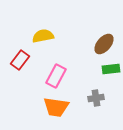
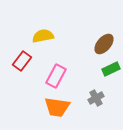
red rectangle: moved 2 px right, 1 px down
green rectangle: rotated 18 degrees counterclockwise
gray cross: rotated 21 degrees counterclockwise
orange trapezoid: moved 1 px right
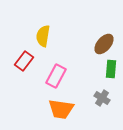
yellow semicircle: rotated 70 degrees counterclockwise
red rectangle: moved 2 px right
green rectangle: rotated 60 degrees counterclockwise
gray cross: moved 6 px right; rotated 28 degrees counterclockwise
orange trapezoid: moved 4 px right, 2 px down
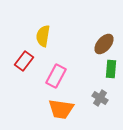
gray cross: moved 2 px left
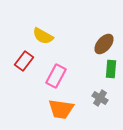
yellow semicircle: rotated 70 degrees counterclockwise
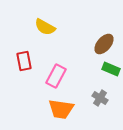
yellow semicircle: moved 2 px right, 9 px up
red rectangle: rotated 48 degrees counterclockwise
green rectangle: rotated 72 degrees counterclockwise
